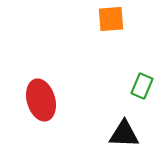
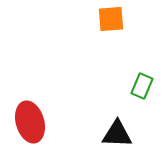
red ellipse: moved 11 px left, 22 px down
black triangle: moved 7 px left
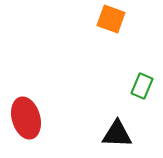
orange square: rotated 24 degrees clockwise
red ellipse: moved 4 px left, 4 px up
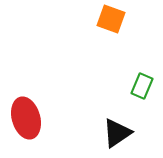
black triangle: moved 1 px up; rotated 36 degrees counterclockwise
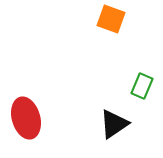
black triangle: moved 3 px left, 9 px up
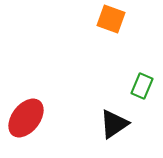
red ellipse: rotated 54 degrees clockwise
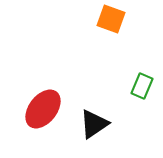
red ellipse: moved 17 px right, 9 px up
black triangle: moved 20 px left
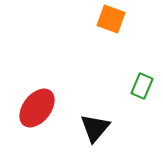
red ellipse: moved 6 px left, 1 px up
black triangle: moved 1 px right, 4 px down; rotated 16 degrees counterclockwise
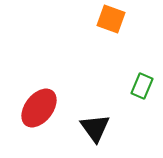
red ellipse: moved 2 px right
black triangle: rotated 16 degrees counterclockwise
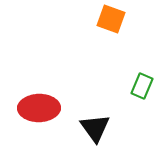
red ellipse: rotated 51 degrees clockwise
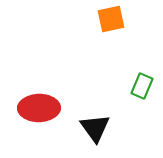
orange square: rotated 32 degrees counterclockwise
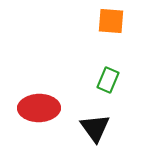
orange square: moved 2 px down; rotated 16 degrees clockwise
green rectangle: moved 34 px left, 6 px up
